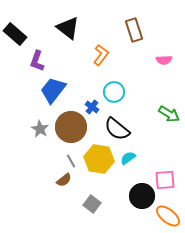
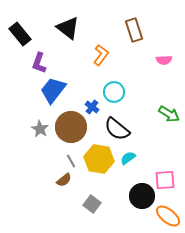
black rectangle: moved 5 px right; rotated 10 degrees clockwise
purple L-shape: moved 2 px right, 2 px down
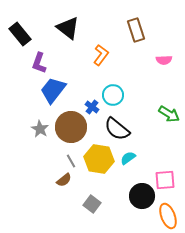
brown rectangle: moved 2 px right
cyan circle: moved 1 px left, 3 px down
orange ellipse: rotated 30 degrees clockwise
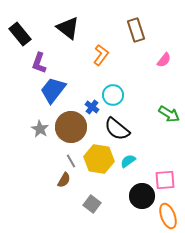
pink semicircle: rotated 49 degrees counterclockwise
cyan semicircle: moved 3 px down
brown semicircle: rotated 21 degrees counterclockwise
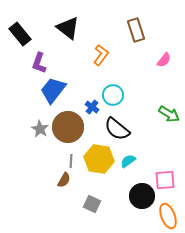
brown circle: moved 3 px left
gray line: rotated 32 degrees clockwise
gray square: rotated 12 degrees counterclockwise
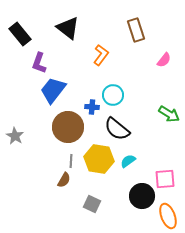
blue cross: rotated 32 degrees counterclockwise
gray star: moved 25 px left, 7 px down
pink square: moved 1 px up
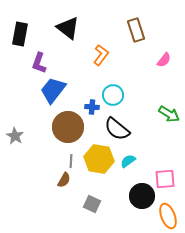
black rectangle: rotated 50 degrees clockwise
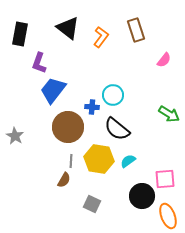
orange L-shape: moved 18 px up
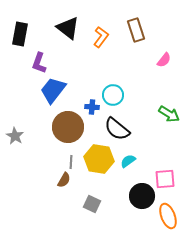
gray line: moved 1 px down
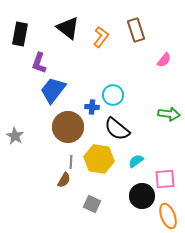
green arrow: rotated 25 degrees counterclockwise
cyan semicircle: moved 8 px right
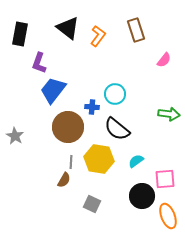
orange L-shape: moved 3 px left, 1 px up
cyan circle: moved 2 px right, 1 px up
